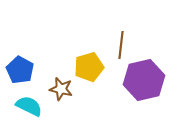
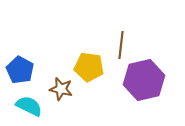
yellow pentagon: rotated 24 degrees clockwise
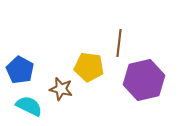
brown line: moved 2 px left, 2 px up
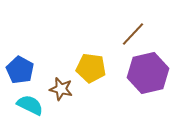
brown line: moved 14 px right, 9 px up; rotated 36 degrees clockwise
yellow pentagon: moved 2 px right, 1 px down
purple hexagon: moved 4 px right, 7 px up
cyan semicircle: moved 1 px right, 1 px up
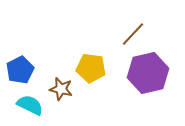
blue pentagon: rotated 16 degrees clockwise
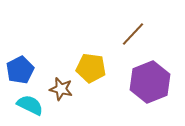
purple hexagon: moved 2 px right, 9 px down; rotated 9 degrees counterclockwise
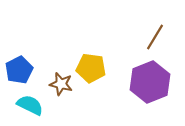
brown line: moved 22 px right, 3 px down; rotated 12 degrees counterclockwise
blue pentagon: moved 1 px left
brown star: moved 5 px up
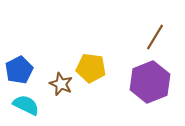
brown star: rotated 10 degrees clockwise
cyan semicircle: moved 4 px left
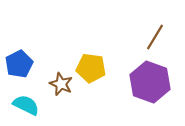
blue pentagon: moved 6 px up
purple hexagon: rotated 18 degrees counterclockwise
